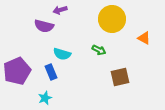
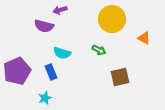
cyan semicircle: moved 1 px up
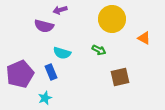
purple pentagon: moved 3 px right, 3 px down
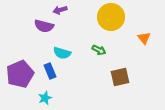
yellow circle: moved 1 px left, 2 px up
orange triangle: rotated 24 degrees clockwise
blue rectangle: moved 1 px left, 1 px up
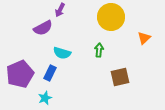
purple arrow: rotated 48 degrees counterclockwise
purple semicircle: moved 1 px left, 2 px down; rotated 42 degrees counterclockwise
orange triangle: rotated 24 degrees clockwise
green arrow: rotated 112 degrees counterclockwise
blue rectangle: moved 2 px down; rotated 49 degrees clockwise
